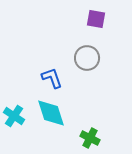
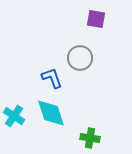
gray circle: moved 7 px left
green cross: rotated 18 degrees counterclockwise
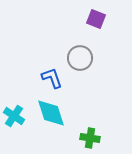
purple square: rotated 12 degrees clockwise
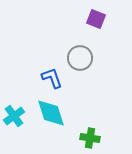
cyan cross: rotated 20 degrees clockwise
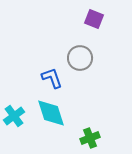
purple square: moved 2 px left
green cross: rotated 30 degrees counterclockwise
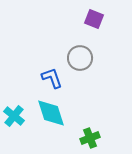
cyan cross: rotated 15 degrees counterclockwise
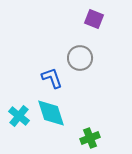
cyan cross: moved 5 px right
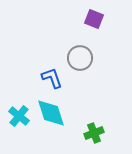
green cross: moved 4 px right, 5 px up
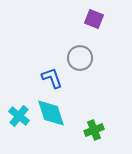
green cross: moved 3 px up
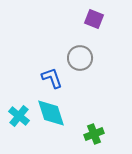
green cross: moved 4 px down
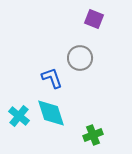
green cross: moved 1 px left, 1 px down
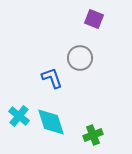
cyan diamond: moved 9 px down
